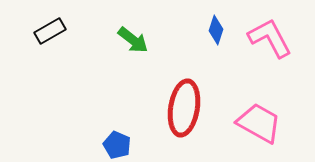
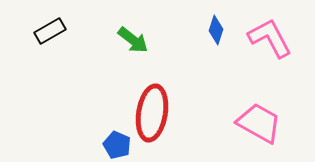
red ellipse: moved 32 px left, 5 px down
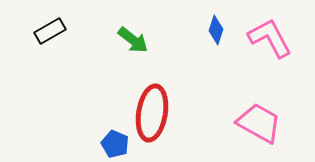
blue pentagon: moved 2 px left, 1 px up
